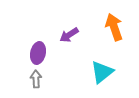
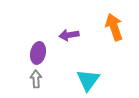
purple arrow: rotated 24 degrees clockwise
cyan triangle: moved 14 px left, 8 px down; rotated 15 degrees counterclockwise
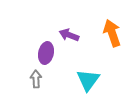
orange arrow: moved 2 px left, 6 px down
purple arrow: rotated 30 degrees clockwise
purple ellipse: moved 8 px right
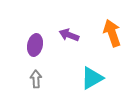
purple ellipse: moved 11 px left, 8 px up
cyan triangle: moved 4 px right, 2 px up; rotated 25 degrees clockwise
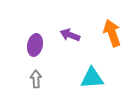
purple arrow: moved 1 px right
cyan triangle: rotated 25 degrees clockwise
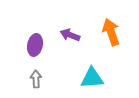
orange arrow: moved 1 px left, 1 px up
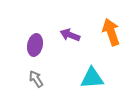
gray arrow: rotated 30 degrees counterclockwise
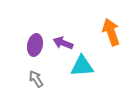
purple arrow: moved 7 px left, 8 px down
cyan triangle: moved 10 px left, 12 px up
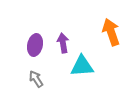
purple arrow: rotated 60 degrees clockwise
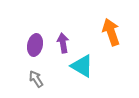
cyan triangle: rotated 35 degrees clockwise
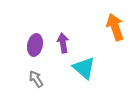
orange arrow: moved 4 px right, 5 px up
cyan triangle: moved 2 px right, 2 px down; rotated 10 degrees clockwise
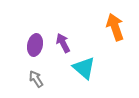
purple arrow: rotated 18 degrees counterclockwise
